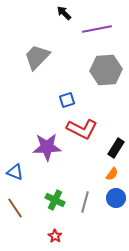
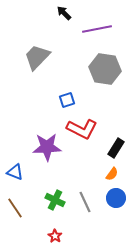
gray hexagon: moved 1 px left, 1 px up; rotated 12 degrees clockwise
gray line: rotated 40 degrees counterclockwise
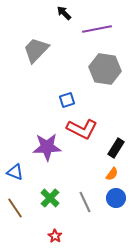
gray trapezoid: moved 1 px left, 7 px up
green cross: moved 5 px left, 2 px up; rotated 18 degrees clockwise
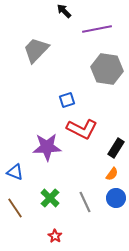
black arrow: moved 2 px up
gray hexagon: moved 2 px right
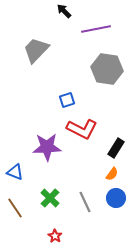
purple line: moved 1 px left
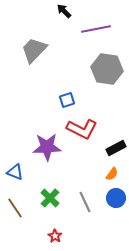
gray trapezoid: moved 2 px left
black rectangle: rotated 30 degrees clockwise
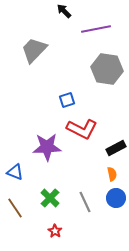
orange semicircle: rotated 48 degrees counterclockwise
red star: moved 5 px up
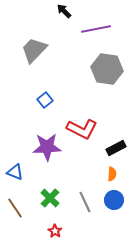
blue square: moved 22 px left; rotated 21 degrees counterclockwise
orange semicircle: rotated 16 degrees clockwise
blue circle: moved 2 px left, 2 px down
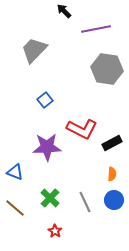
black rectangle: moved 4 px left, 5 px up
brown line: rotated 15 degrees counterclockwise
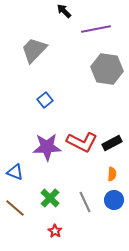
red L-shape: moved 13 px down
